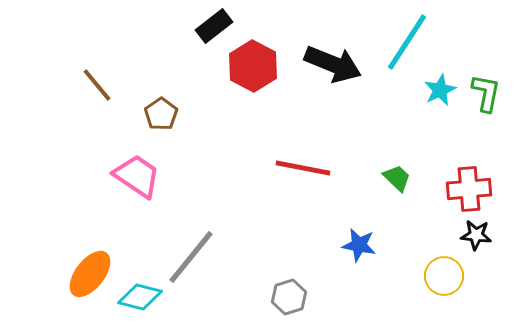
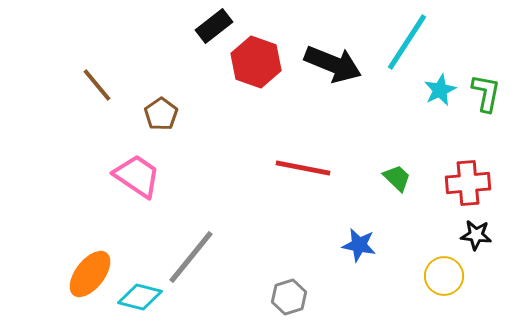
red hexagon: moved 3 px right, 4 px up; rotated 9 degrees counterclockwise
red cross: moved 1 px left, 6 px up
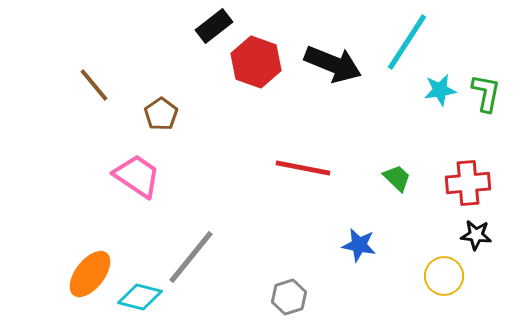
brown line: moved 3 px left
cyan star: rotated 16 degrees clockwise
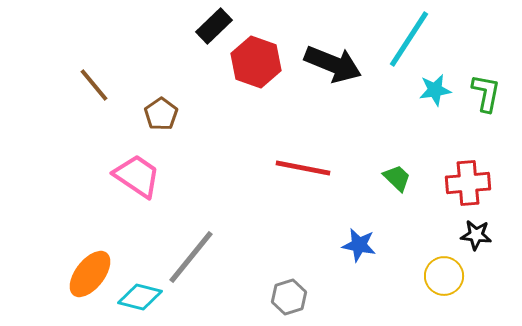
black rectangle: rotated 6 degrees counterclockwise
cyan line: moved 2 px right, 3 px up
cyan star: moved 5 px left
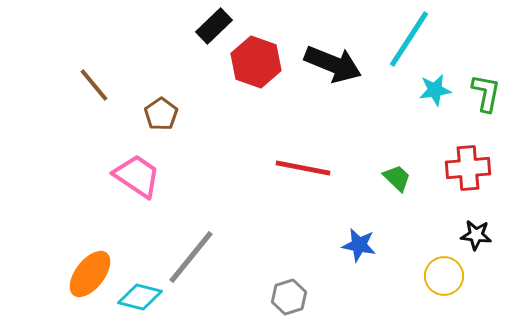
red cross: moved 15 px up
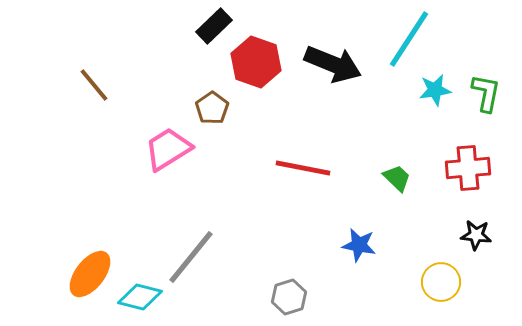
brown pentagon: moved 51 px right, 6 px up
pink trapezoid: moved 31 px right, 27 px up; rotated 66 degrees counterclockwise
yellow circle: moved 3 px left, 6 px down
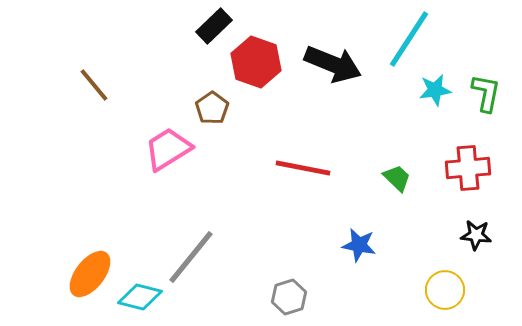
yellow circle: moved 4 px right, 8 px down
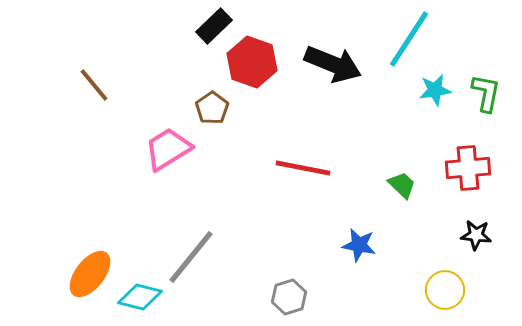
red hexagon: moved 4 px left
green trapezoid: moved 5 px right, 7 px down
